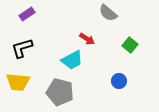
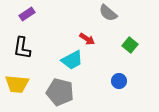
black L-shape: rotated 65 degrees counterclockwise
yellow trapezoid: moved 1 px left, 2 px down
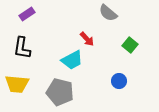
red arrow: rotated 14 degrees clockwise
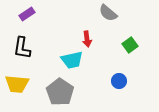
red arrow: rotated 35 degrees clockwise
green square: rotated 14 degrees clockwise
cyan trapezoid: rotated 15 degrees clockwise
gray pentagon: rotated 20 degrees clockwise
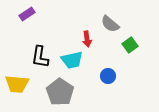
gray semicircle: moved 2 px right, 11 px down
black L-shape: moved 18 px right, 9 px down
blue circle: moved 11 px left, 5 px up
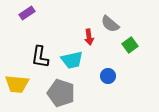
purple rectangle: moved 1 px up
red arrow: moved 2 px right, 2 px up
gray pentagon: moved 1 px right, 1 px down; rotated 16 degrees counterclockwise
